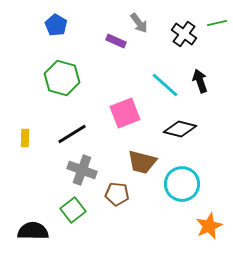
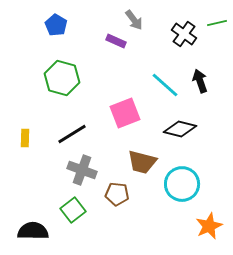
gray arrow: moved 5 px left, 3 px up
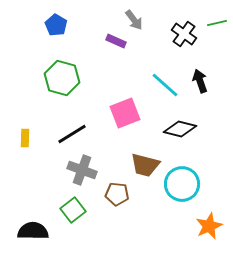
brown trapezoid: moved 3 px right, 3 px down
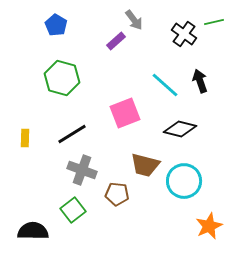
green line: moved 3 px left, 1 px up
purple rectangle: rotated 66 degrees counterclockwise
cyan circle: moved 2 px right, 3 px up
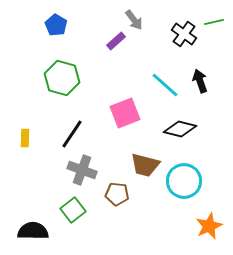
black line: rotated 24 degrees counterclockwise
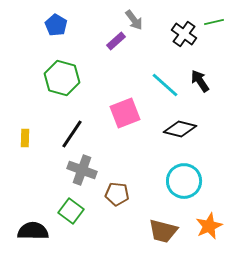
black arrow: rotated 15 degrees counterclockwise
brown trapezoid: moved 18 px right, 66 px down
green square: moved 2 px left, 1 px down; rotated 15 degrees counterclockwise
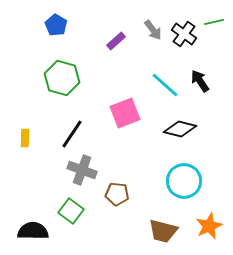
gray arrow: moved 19 px right, 10 px down
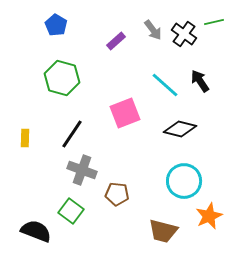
orange star: moved 10 px up
black semicircle: moved 3 px right; rotated 20 degrees clockwise
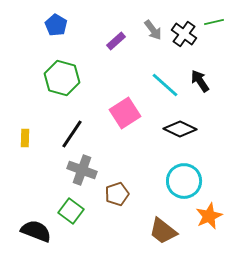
pink square: rotated 12 degrees counterclockwise
black diamond: rotated 12 degrees clockwise
brown pentagon: rotated 25 degrees counterclockwise
brown trapezoid: rotated 24 degrees clockwise
